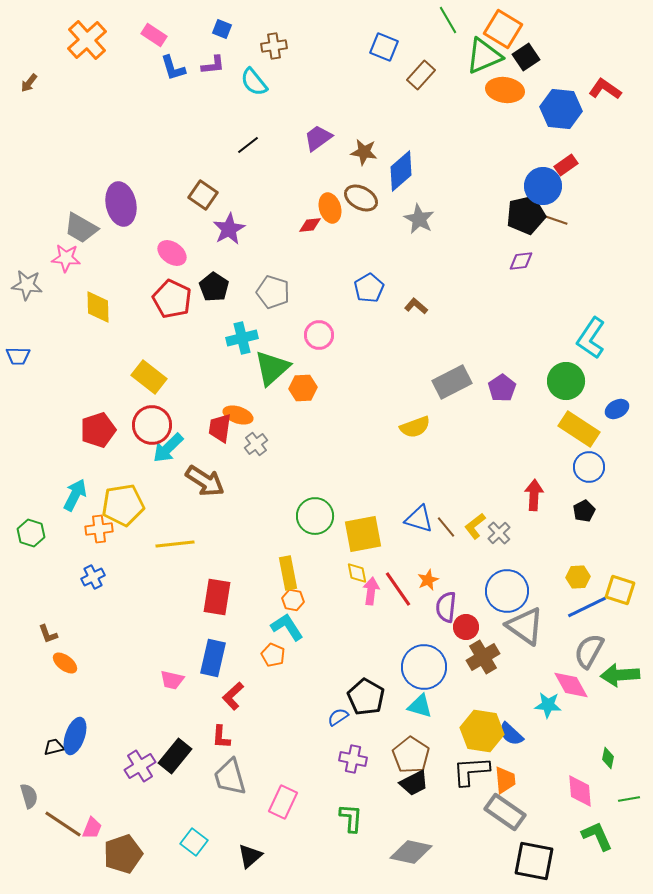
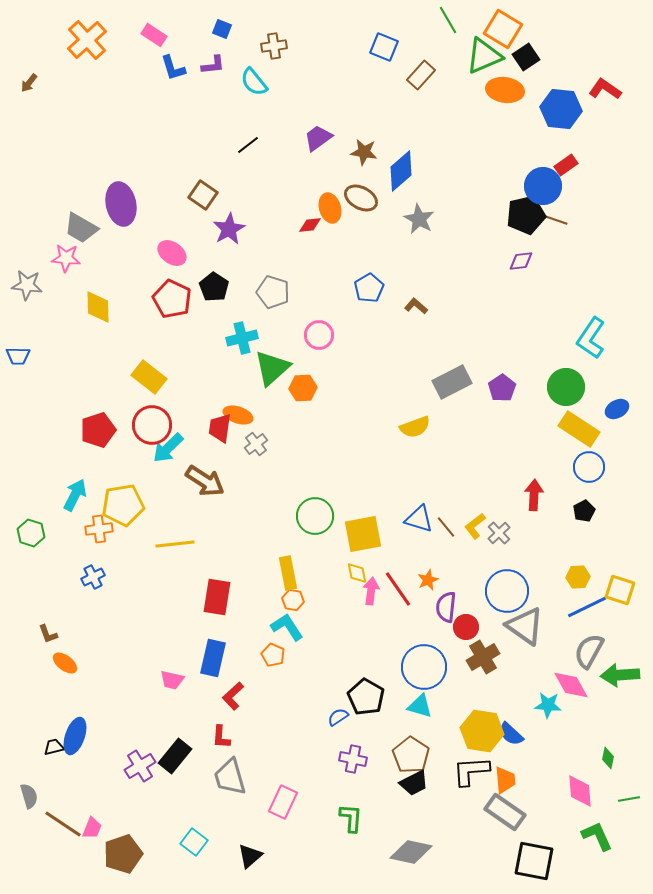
green circle at (566, 381): moved 6 px down
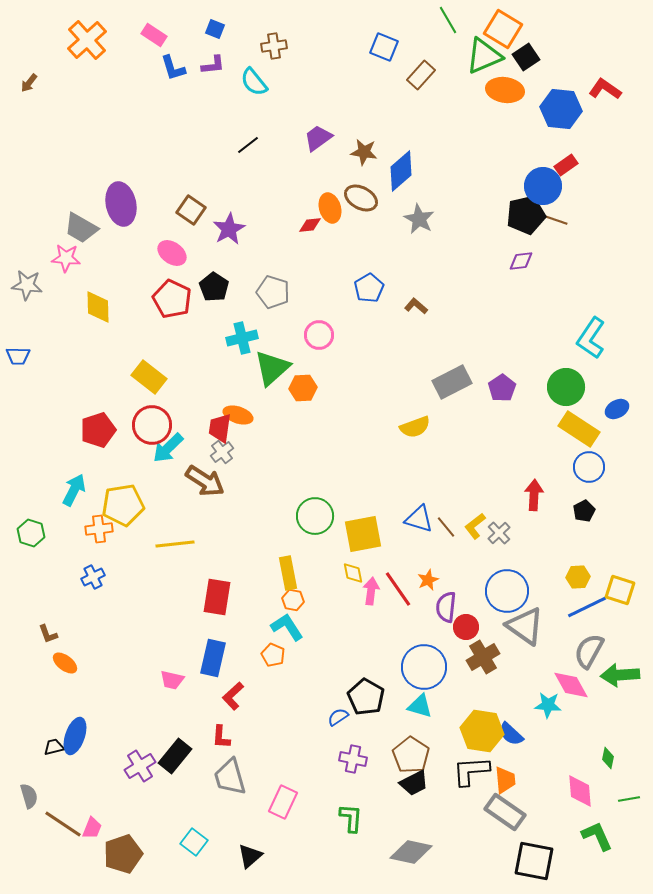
blue square at (222, 29): moved 7 px left
brown square at (203, 195): moved 12 px left, 15 px down
gray cross at (256, 444): moved 34 px left, 8 px down
cyan arrow at (75, 495): moved 1 px left, 5 px up
yellow diamond at (357, 573): moved 4 px left
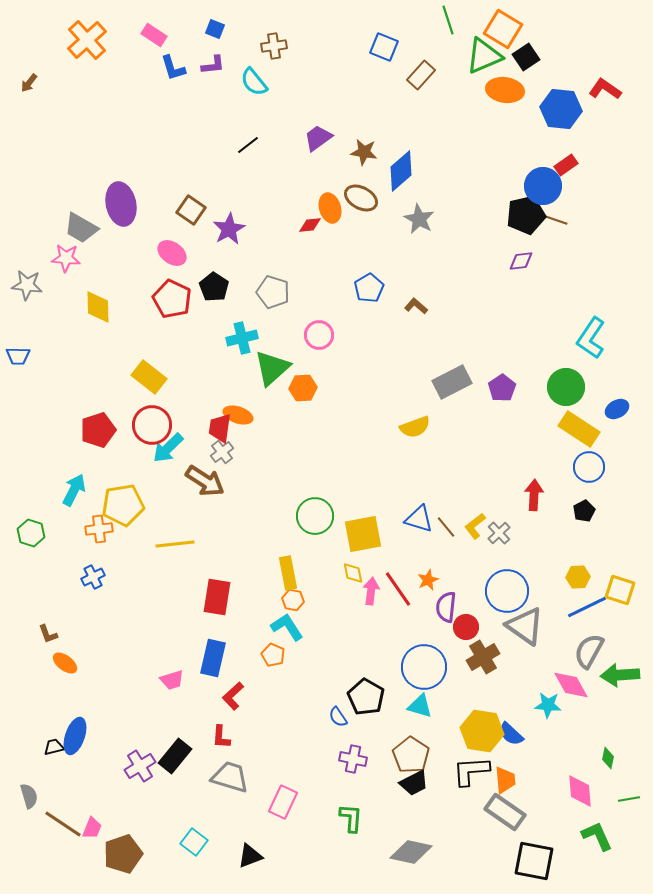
green line at (448, 20): rotated 12 degrees clockwise
pink trapezoid at (172, 680): rotated 30 degrees counterclockwise
blue semicircle at (338, 717): rotated 90 degrees counterclockwise
gray trapezoid at (230, 777): rotated 123 degrees clockwise
black triangle at (250, 856): rotated 20 degrees clockwise
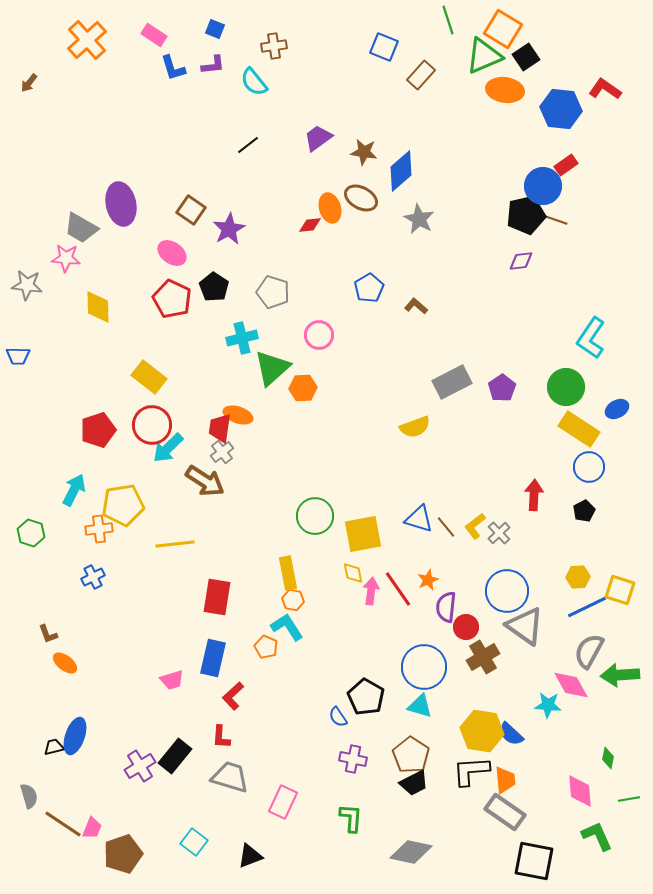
orange pentagon at (273, 655): moved 7 px left, 8 px up
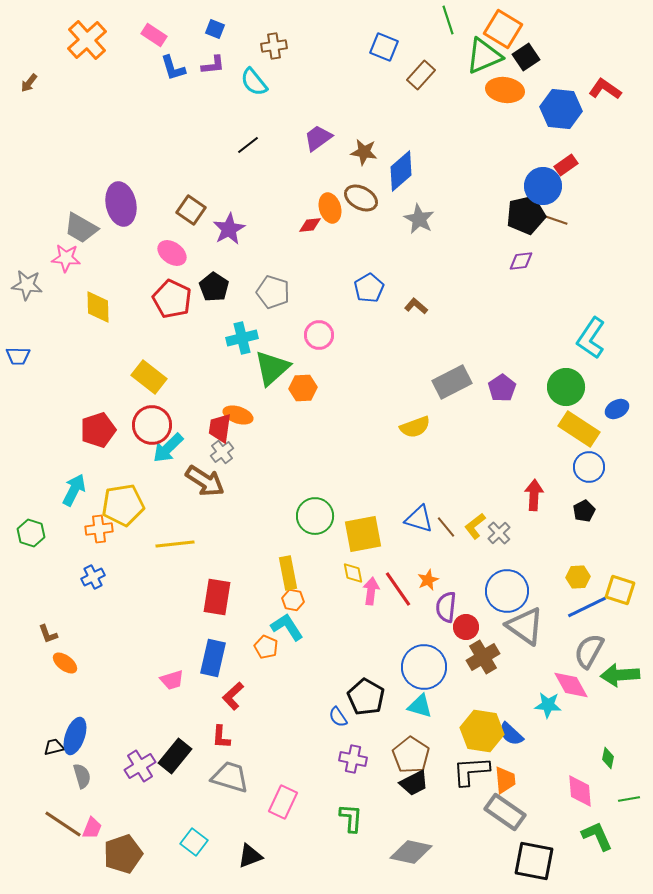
gray semicircle at (29, 796): moved 53 px right, 20 px up
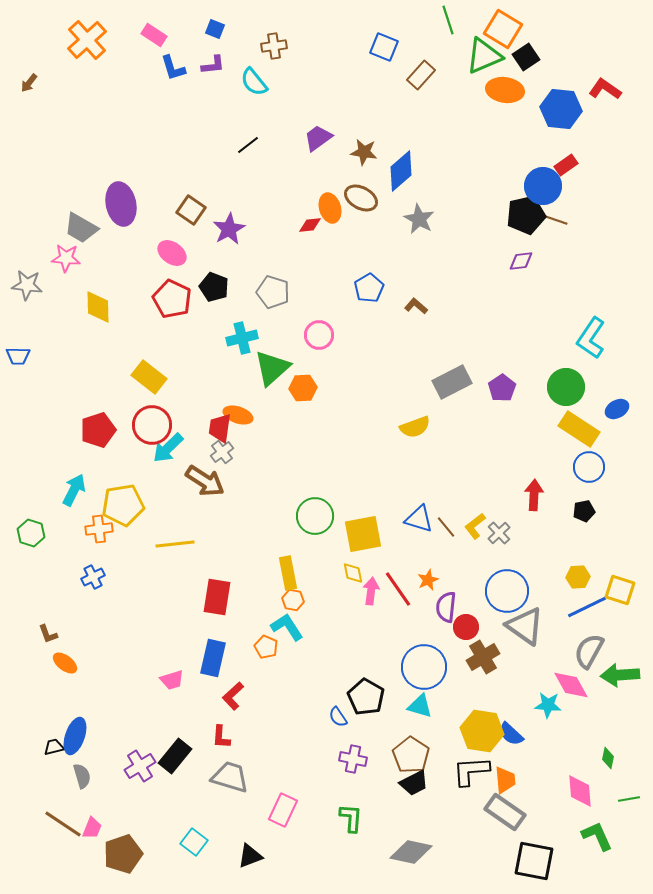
black pentagon at (214, 287): rotated 12 degrees counterclockwise
black pentagon at (584, 511): rotated 15 degrees clockwise
pink rectangle at (283, 802): moved 8 px down
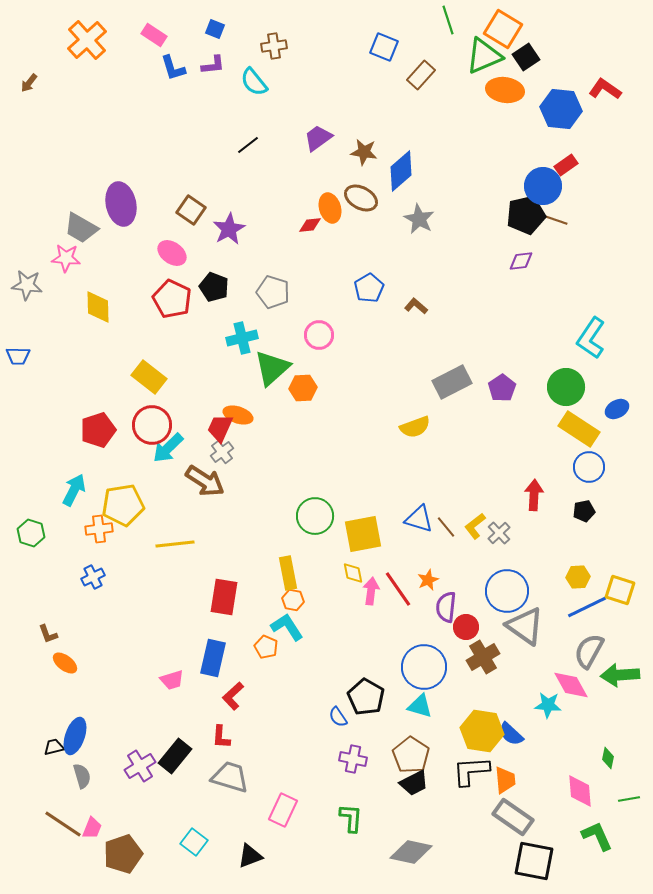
red trapezoid at (220, 428): rotated 16 degrees clockwise
red rectangle at (217, 597): moved 7 px right
gray rectangle at (505, 812): moved 8 px right, 5 px down
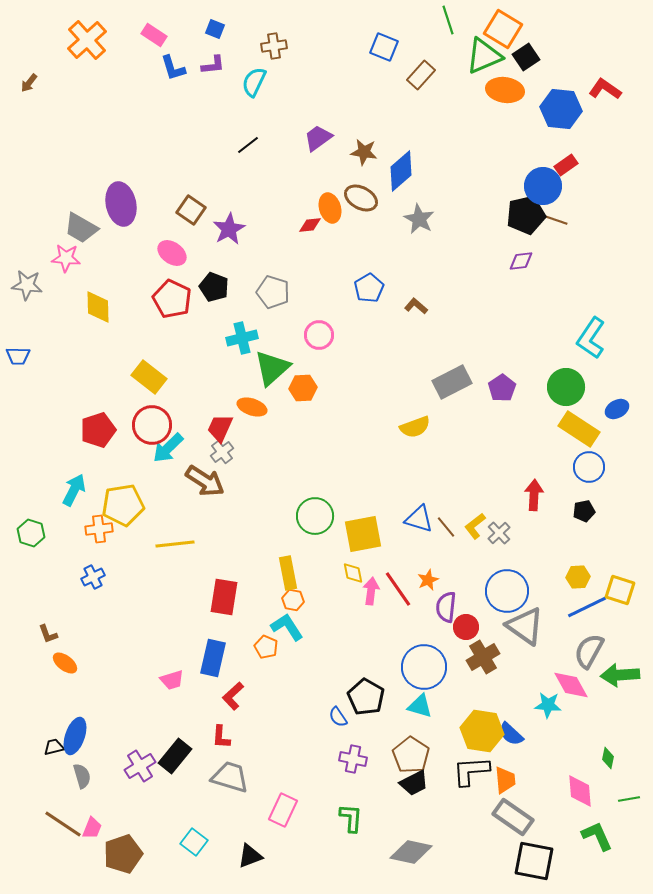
cyan semicircle at (254, 82): rotated 64 degrees clockwise
orange ellipse at (238, 415): moved 14 px right, 8 px up
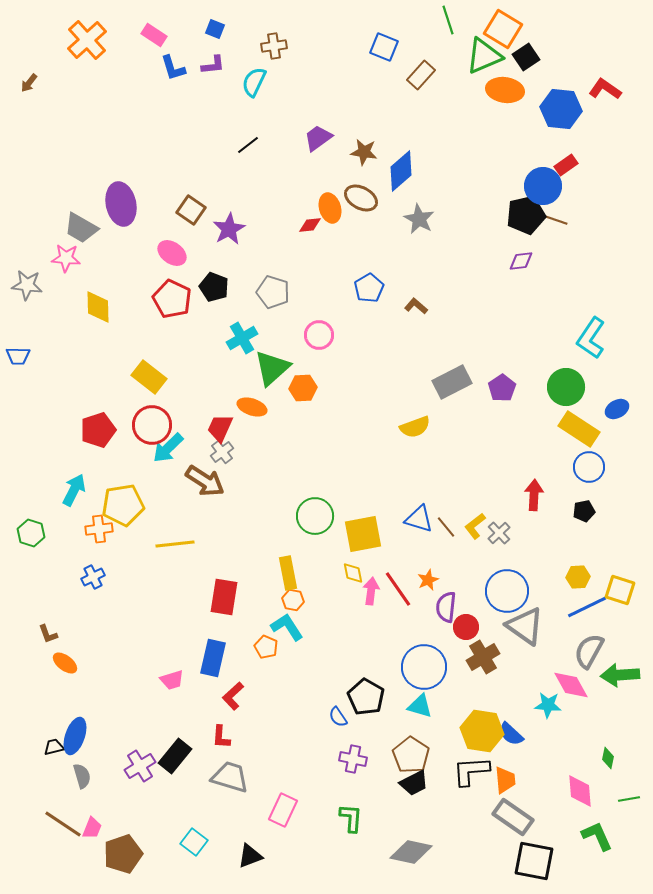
cyan cross at (242, 338): rotated 16 degrees counterclockwise
